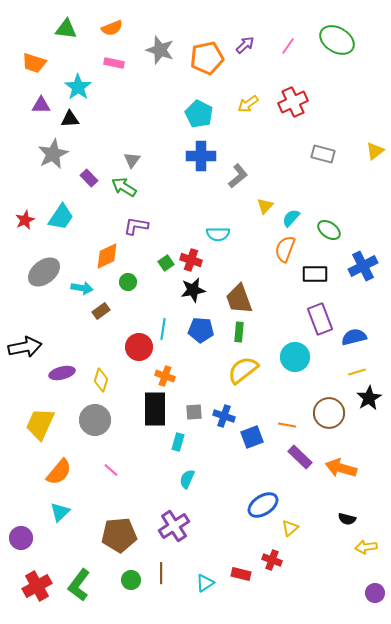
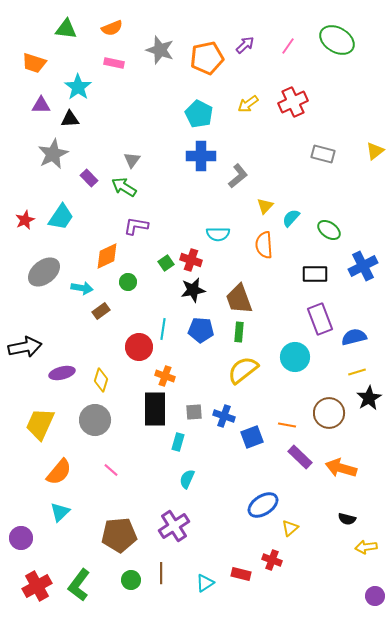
orange semicircle at (285, 249): moved 21 px left, 4 px up; rotated 24 degrees counterclockwise
purple circle at (375, 593): moved 3 px down
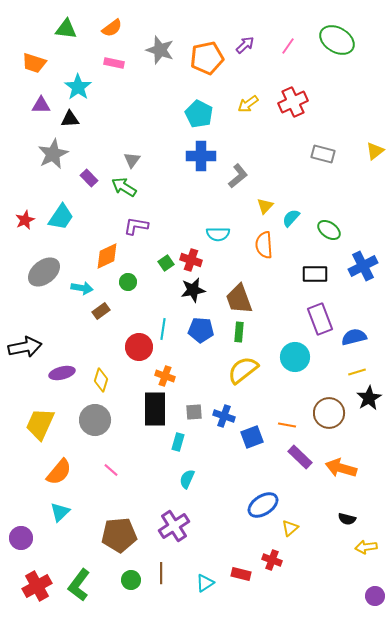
orange semicircle at (112, 28): rotated 15 degrees counterclockwise
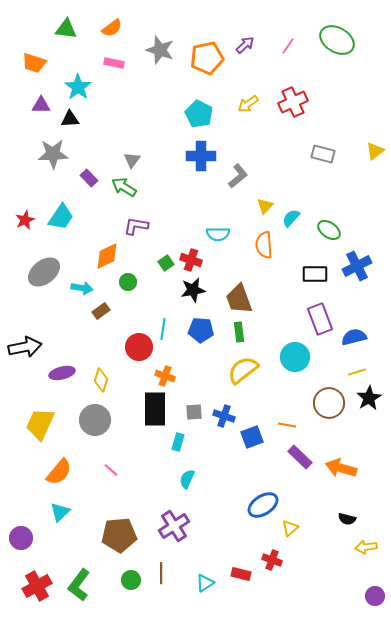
gray star at (53, 154): rotated 24 degrees clockwise
blue cross at (363, 266): moved 6 px left
green rectangle at (239, 332): rotated 12 degrees counterclockwise
brown circle at (329, 413): moved 10 px up
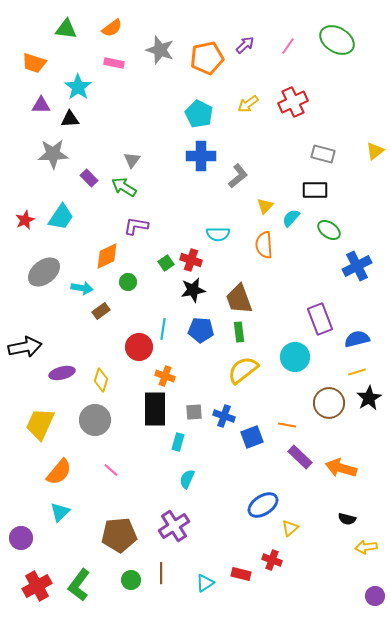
black rectangle at (315, 274): moved 84 px up
blue semicircle at (354, 337): moved 3 px right, 2 px down
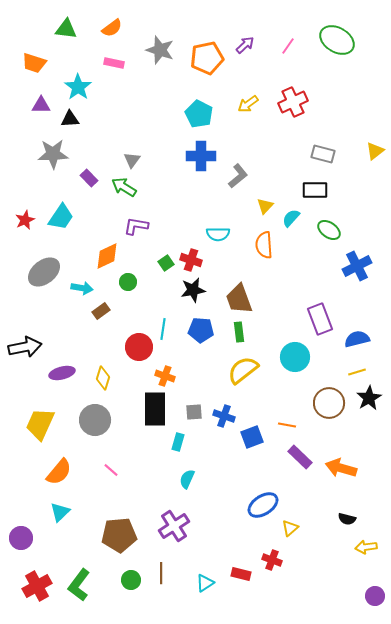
yellow diamond at (101, 380): moved 2 px right, 2 px up
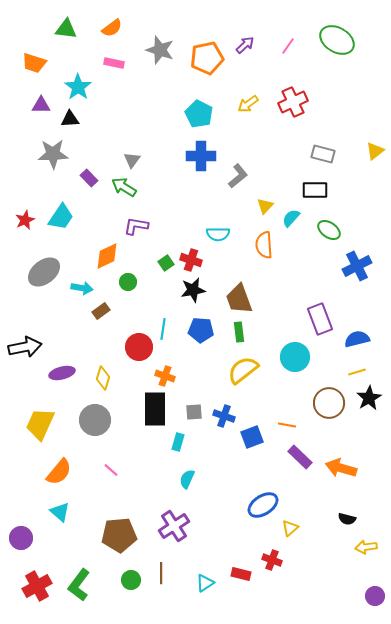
cyan triangle at (60, 512): rotated 35 degrees counterclockwise
